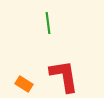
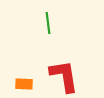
orange rectangle: rotated 30 degrees counterclockwise
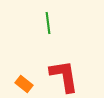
orange rectangle: rotated 36 degrees clockwise
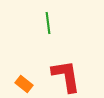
red L-shape: moved 2 px right
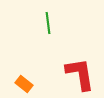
red L-shape: moved 14 px right, 2 px up
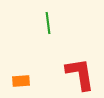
orange rectangle: moved 3 px left, 3 px up; rotated 42 degrees counterclockwise
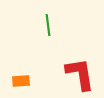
green line: moved 2 px down
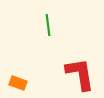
orange rectangle: moved 3 px left, 2 px down; rotated 24 degrees clockwise
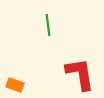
orange rectangle: moved 3 px left, 2 px down
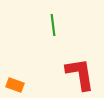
green line: moved 5 px right
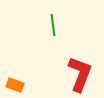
red L-shape: rotated 30 degrees clockwise
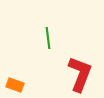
green line: moved 5 px left, 13 px down
